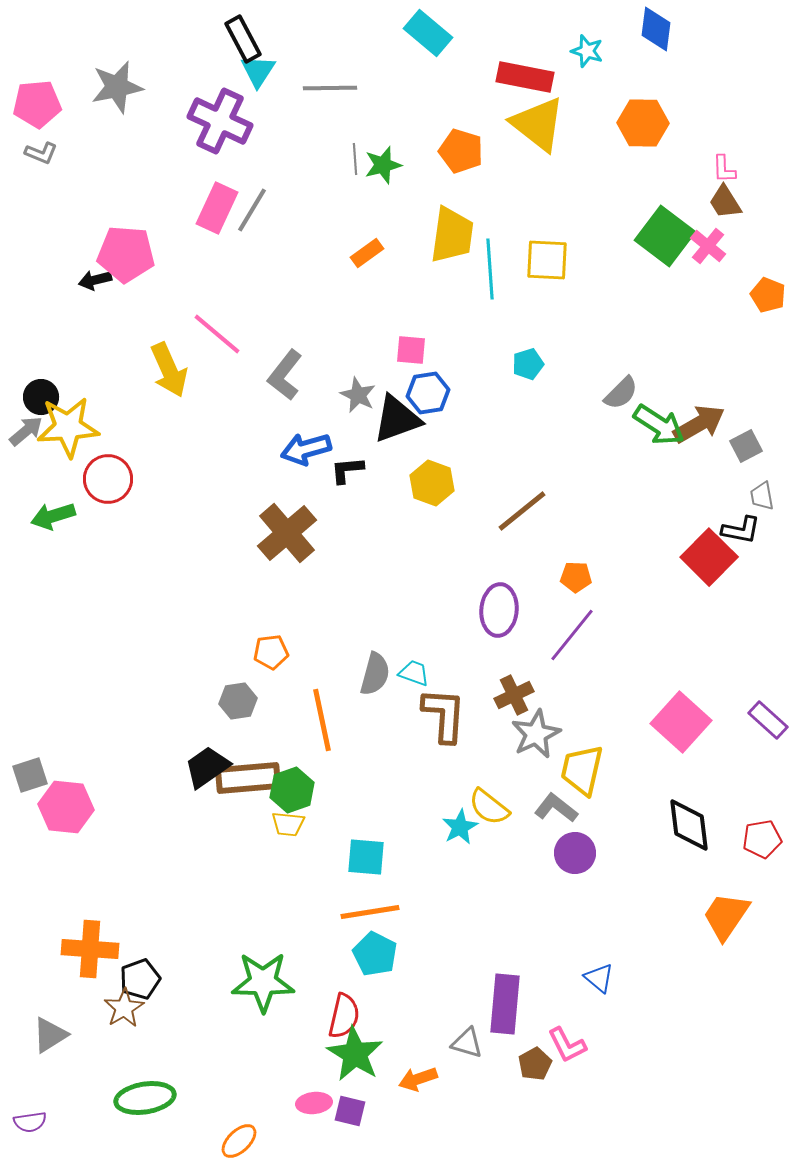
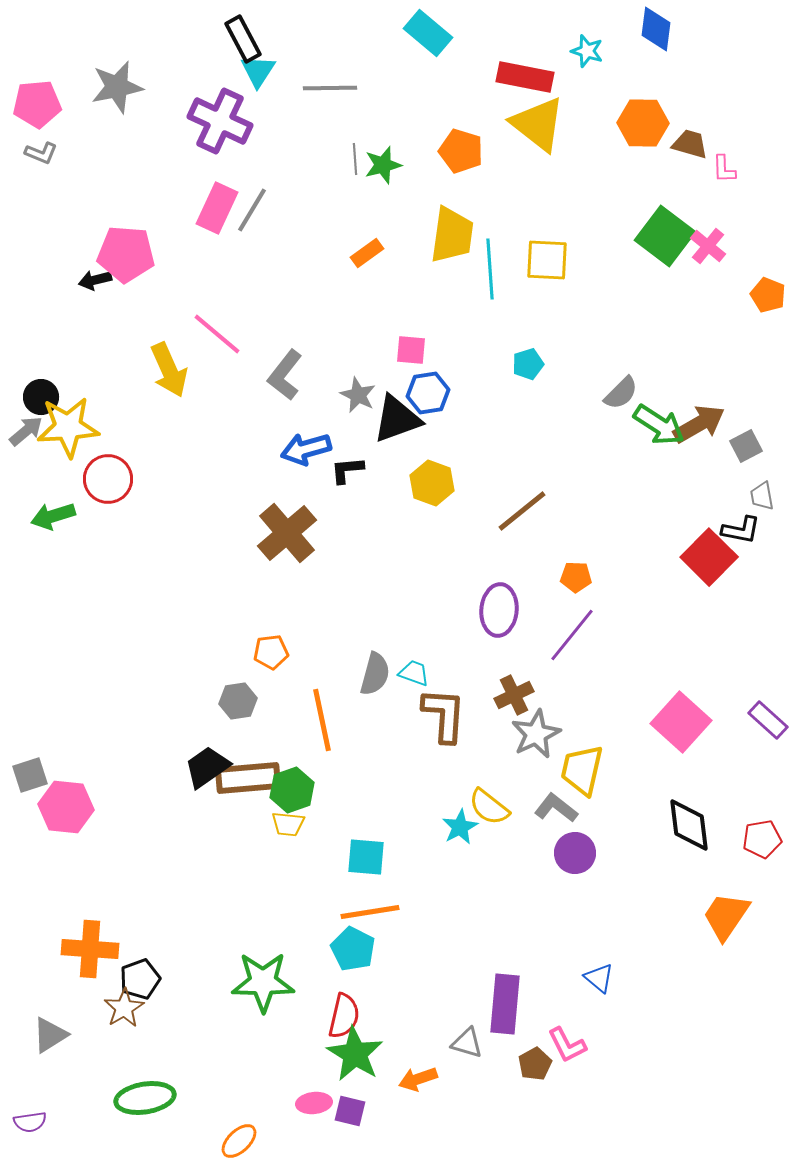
brown trapezoid at (725, 202): moved 35 px left, 58 px up; rotated 138 degrees clockwise
cyan pentagon at (375, 954): moved 22 px left, 5 px up
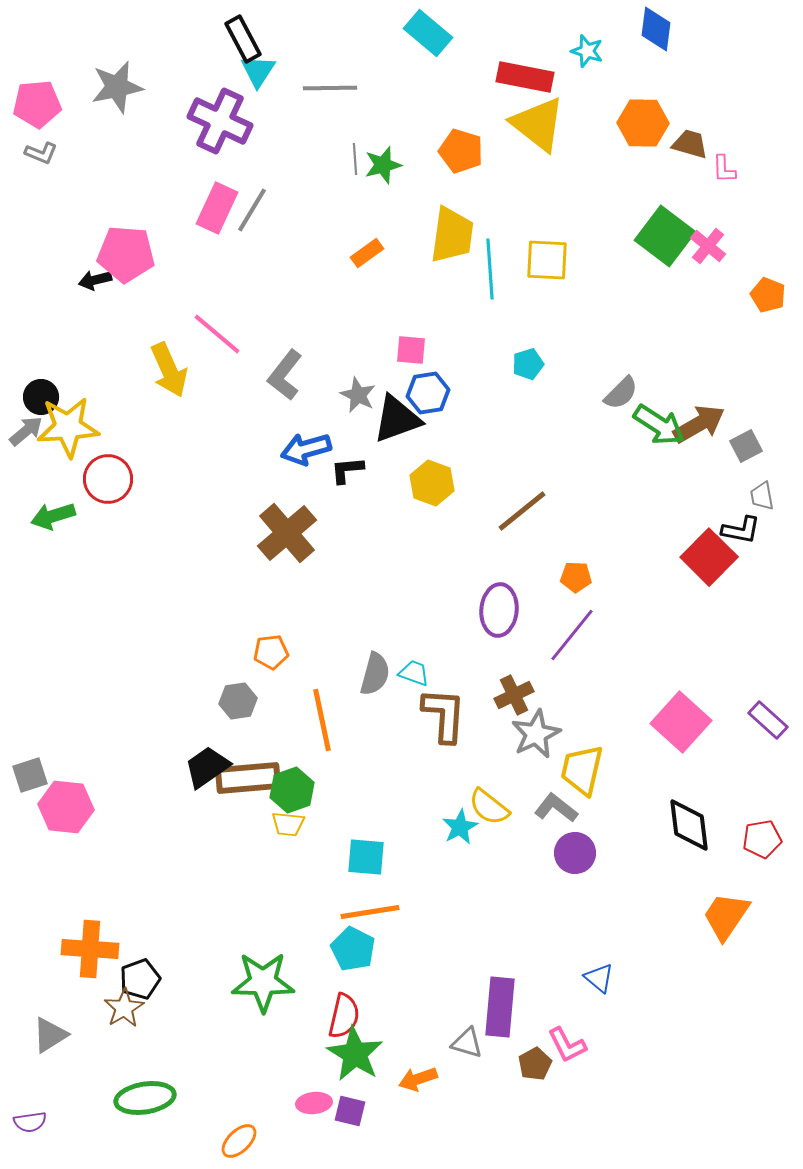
purple rectangle at (505, 1004): moved 5 px left, 3 px down
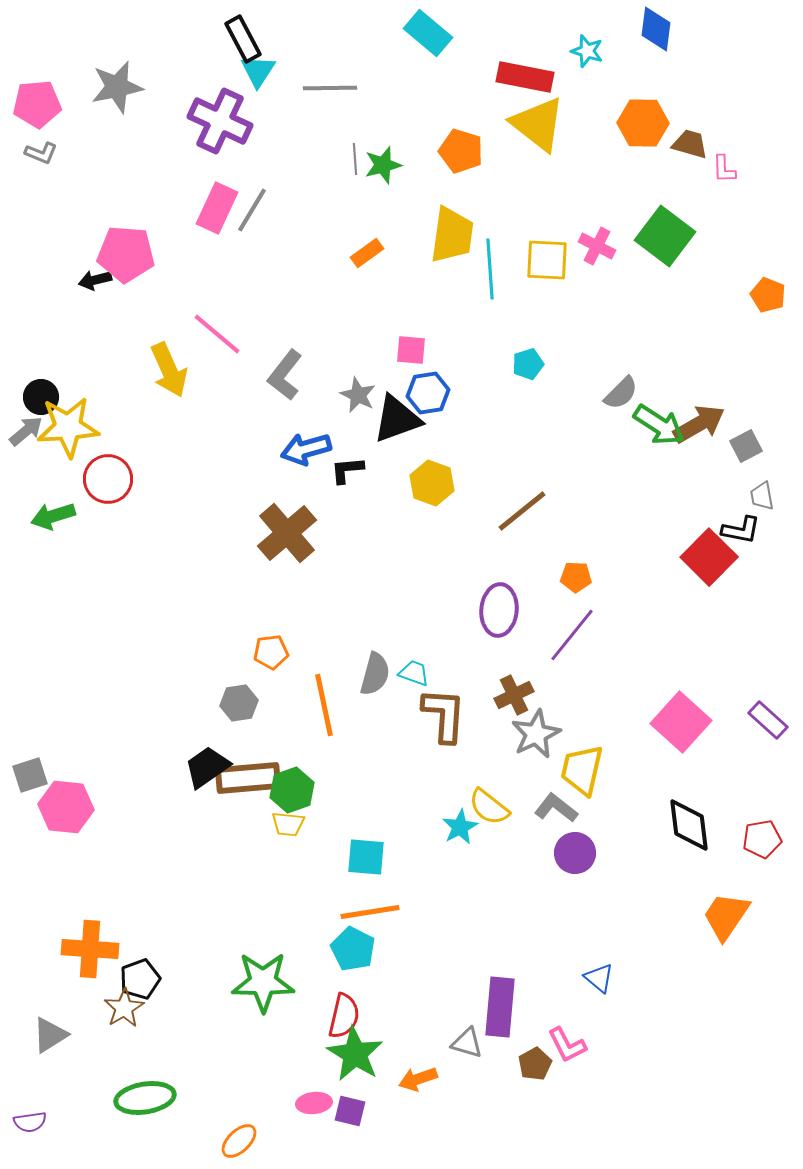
pink cross at (708, 246): moved 111 px left; rotated 12 degrees counterclockwise
gray hexagon at (238, 701): moved 1 px right, 2 px down
orange line at (322, 720): moved 2 px right, 15 px up
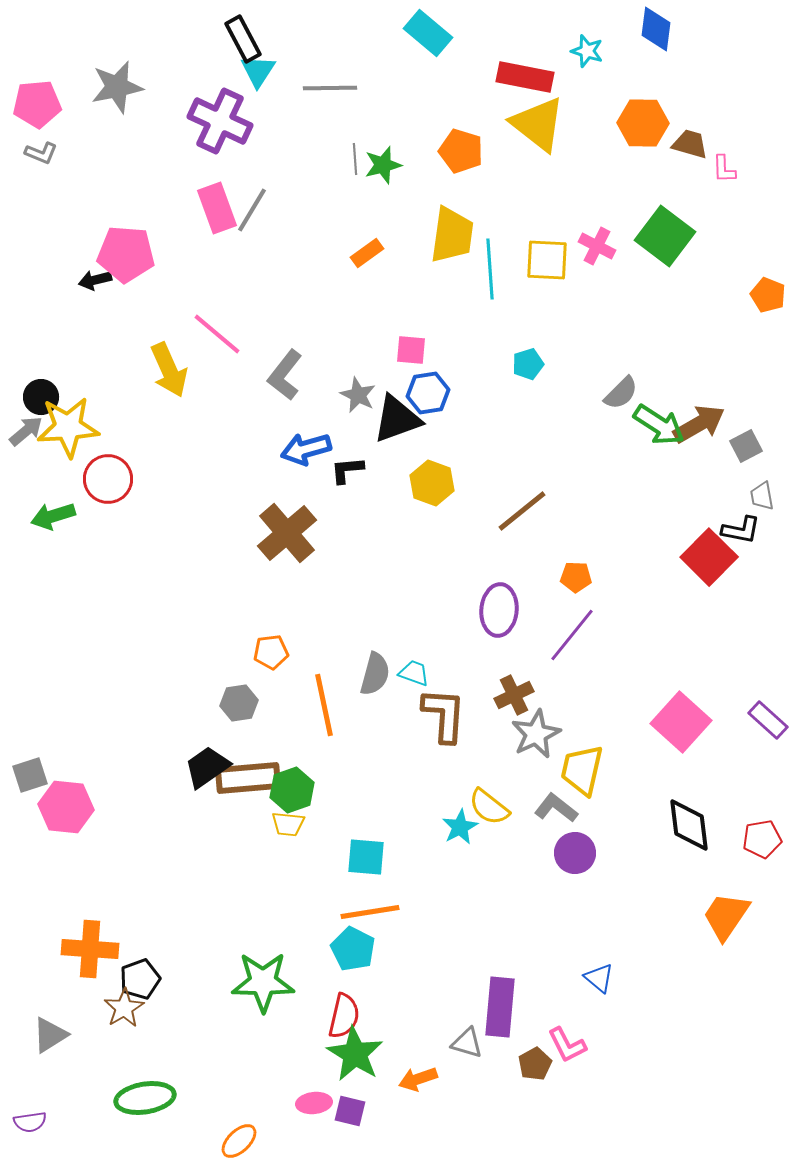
pink rectangle at (217, 208): rotated 45 degrees counterclockwise
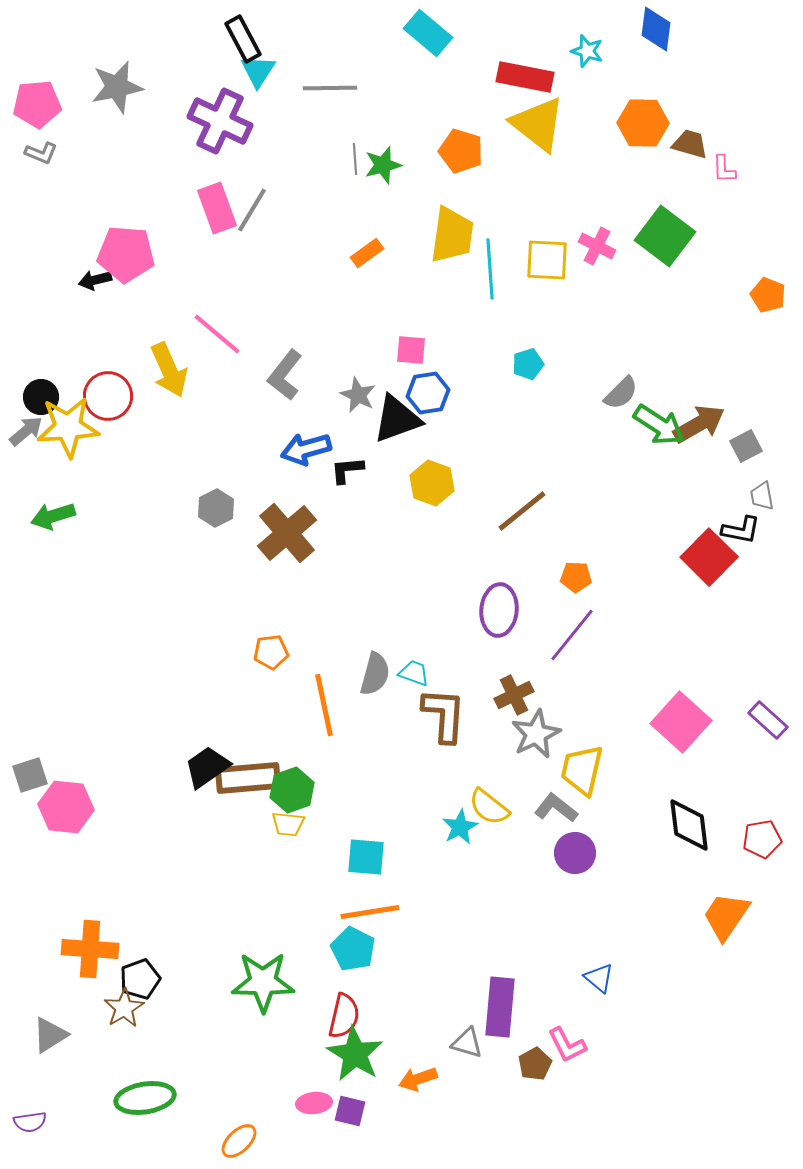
red circle at (108, 479): moved 83 px up
gray hexagon at (239, 703): moved 23 px left, 195 px up; rotated 18 degrees counterclockwise
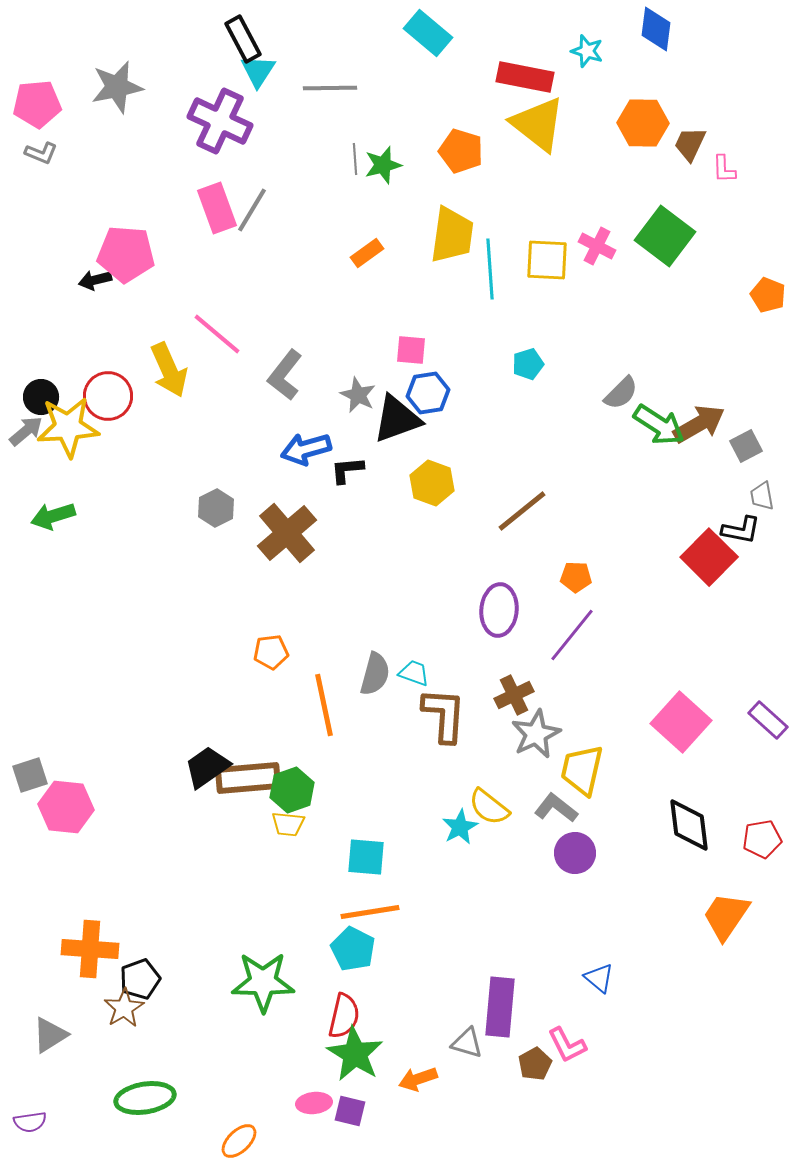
brown trapezoid at (690, 144): rotated 81 degrees counterclockwise
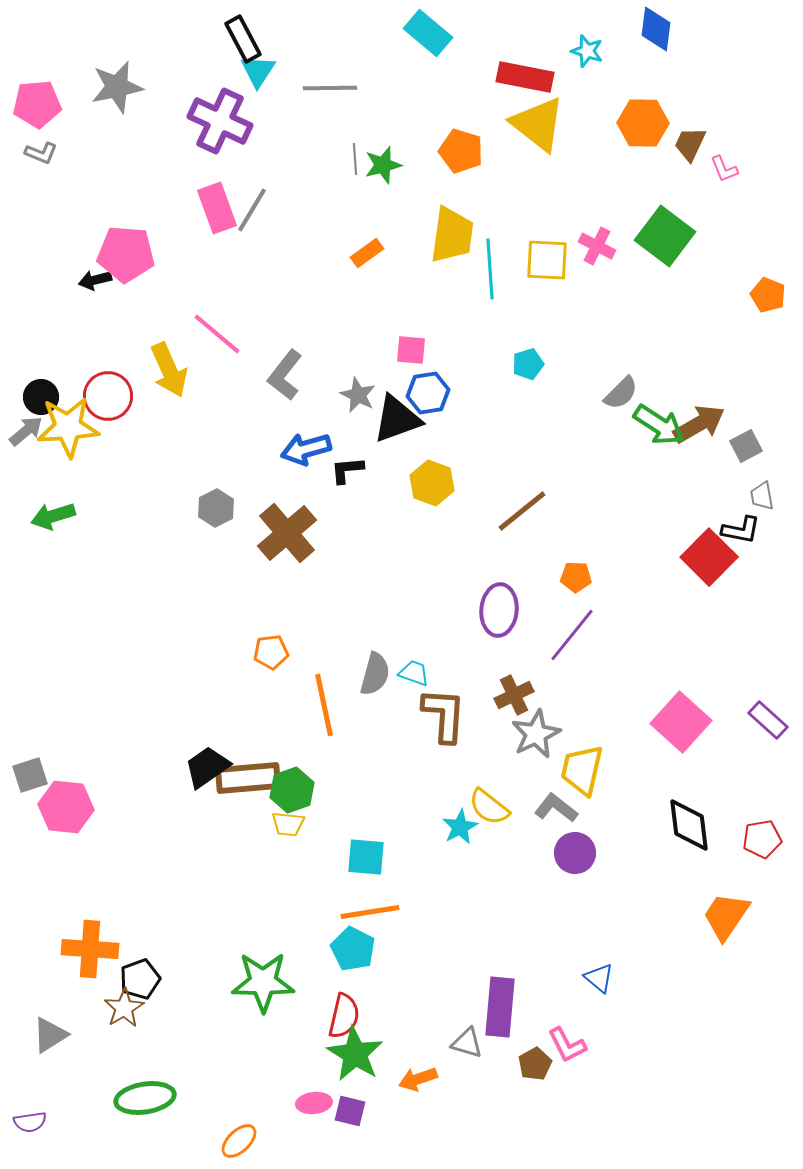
pink L-shape at (724, 169): rotated 20 degrees counterclockwise
